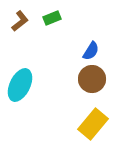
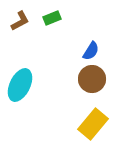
brown L-shape: rotated 10 degrees clockwise
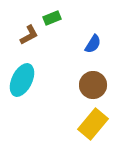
brown L-shape: moved 9 px right, 14 px down
blue semicircle: moved 2 px right, 7 px up
brown circle: moved 1 px right, 6 px down
cyan ellipse: moved 2 px right, 5 px up
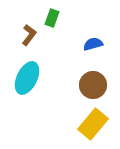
green rectangle: rotated 48 degrees counterclockwise
brown L-shape: rotated 25 degrees counterclockwise
blue semicircle: rotated 138 degrees counterclockwise
cyan ellipse: moved 5 px right, 2 px up
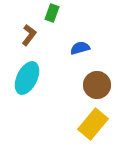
green rectangle: moved 5 px up
blue semicircle: moved 13 px left, 4 px down
brown circle: moved 4 px right
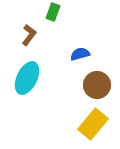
green rectangle: moved 1 px right, 1 px up
blue semicircle: moved 6 px down
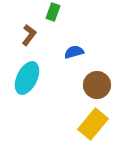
blue semicircle: moved 6 px left, 2 px up
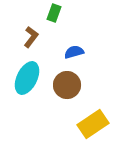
green rectangle: moved 1 px right, 1 px down
brown L-shape: moved 2 px right, 2 px down
brown circle: moved 30 px left
yellow rectangle: rotated 16 degrees clockwise
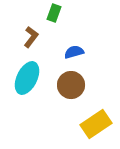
brown circle: moved 4 px right
yellow rectangle: moved 3 px right
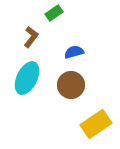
green rectangle: rotated 36 degrees clockwise
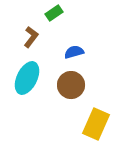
yellow rectangle: rotated 32 degrees counterclockwise
